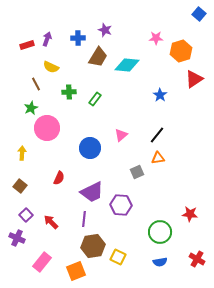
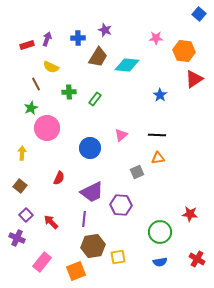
orange hexagon: moved 3 px right; rotated 25 degrees clockwise
black line: rotated 54 degrees clockwise
yellow square: rotated 35 degrees counterclockwise
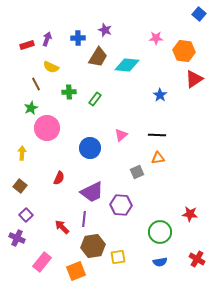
red arrow: moved 11 px right, 5 px down
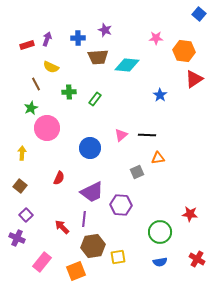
brown trapezoid: rotated 55 degrees clockwise
black line: moved 10 px left
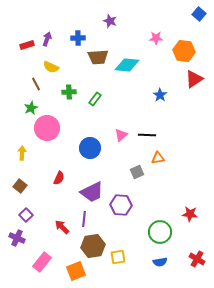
purple star: moved 5 px right, 9 px up
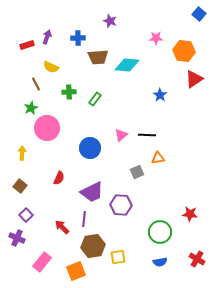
purple arrow: moved 2 px up
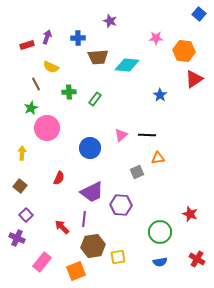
red star: rotated 14 degrees clockwise
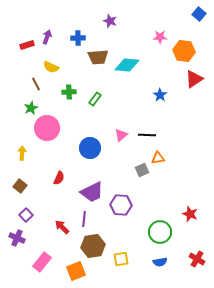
pink star: moved 4 px right, 1 px up
gray square: moved 5 px right, 2 px up
yellow square: moved 3 px right, 2 px down
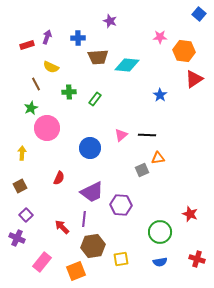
brown square: rotated 24 degrees clockwise
red cross: rotated 14 degrees counterclockwise
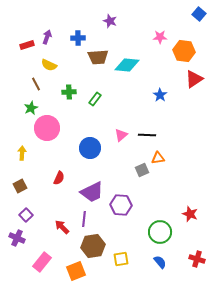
yellow semicircle: moved 2 px left, 2 px up
blue semicircle: rotated 120 degrees counterclockwise
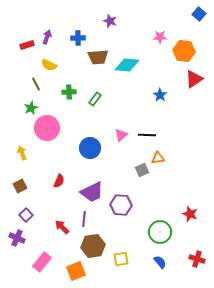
yellow arrow: rotated 24 degrees counterclockwise
red semicircle: moved 3 px down
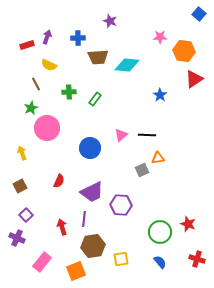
red star: moved 2 px left, 10 px down
red arrow: rotated 28 degrees clockwise
